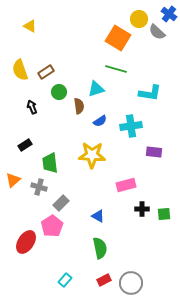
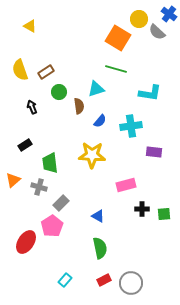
blue semicircle: rotated 16 degrees counterclockwise
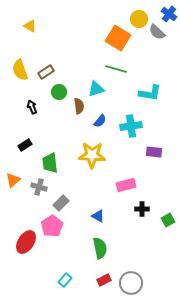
green square: moved 4 px right, 6 px down; rotated 24 degrees counterclockwise
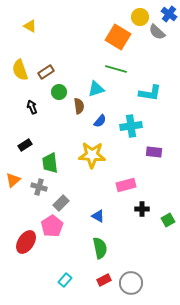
yellow circle: moved 1 px right, 2 px up
orange square: moved 1 px up
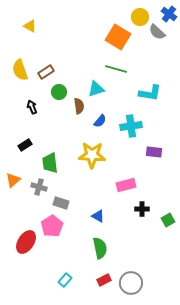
gray rectangle: rotated 63 degrees clockwise
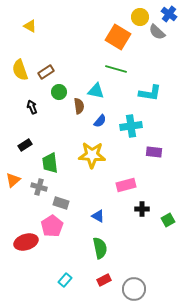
cyan triangle: moved 2 px down; rotated 30 degrees clockwise
red ellipse: rotated 40 degrees clockwise
gray circle: moved 3 px right, 6 px down
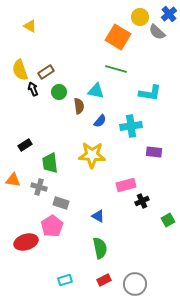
blue cross: rotated 14 degrees clockwise
black arrow: moved 1 px right, 18 px up
orange triangle: rotated 49 degrees clockwise
black cross: moved 8 px up; rotated 24 degrees counterclockwise
cyan rectangle: rotated 32 degrees clockwise
gray circle: moved 1 px right, 5 px up
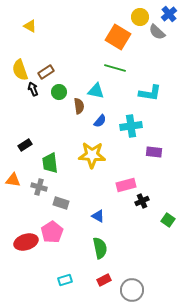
green line: moved 1 px left, 1 px up
green square: rotated 24 degrees counterclockwise
pink pentagon: moved 6 px down
gray circle: moved 3 px left, 6 px down
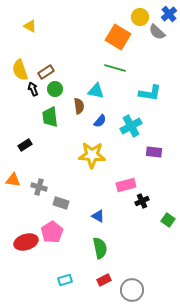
green circle: moved 4 px left, 3 px up
cyan cross: rotated 20 degrees counterclockwise
green trapezoid: moved 46 px up
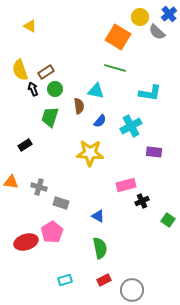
green trapezoid: rotated 25 degrees clockwise
yellow star: moved 2 px left, 2 px up
orange triangle: moved 2 px left, 2 px down
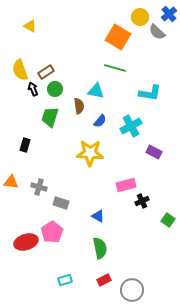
black rectangle: rotated 40 degrees counterclockwise
purple rectangle: rotated 21 degrees clockwise
